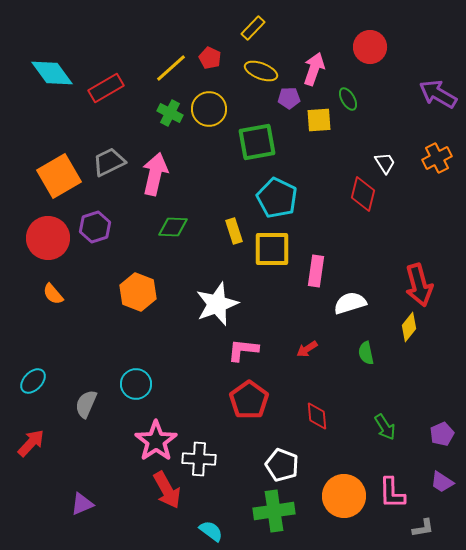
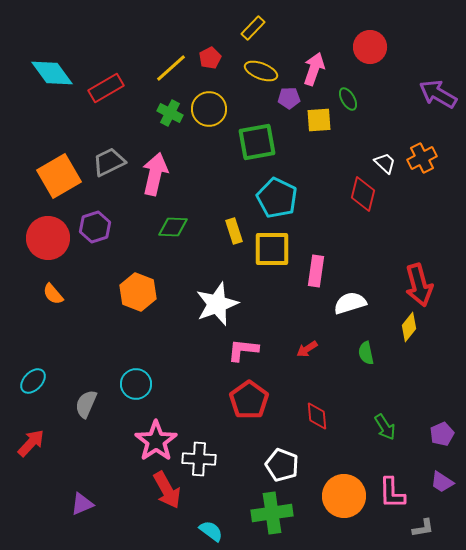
red pentagon at (210, 58): rotated 20 degrees clockwise
orange cross at (437, 158): moved 15 px left
white trapezoid at (385, 163): rotated 15 degrees counterclockwise
green cross at (274, 511): moved 2 px left, 2 px down
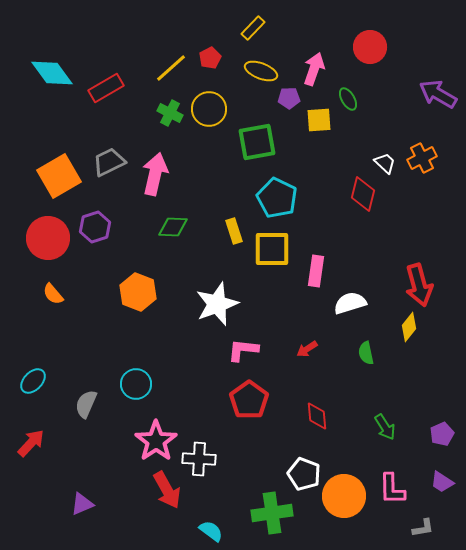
white pentagon at (282, 465): moved 22 px right, 9 px down
pink L-shape at (392, 493): moved 4 px up
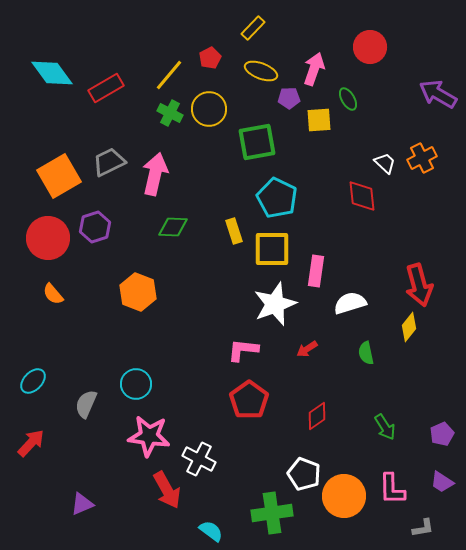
yellow line at (171, 68): moved 2 px left, 7 px down; rotated 8 degrees counterclockwise
red diamond at (363, 194): moved 1 px left, 2 px down; rotated 20 degrees counterclockwise
white star at (217, 304): moved 58 px right
red diamond at (317, 416): rotated 60 degrees clockwise
pink star at (156, 441): moved 7 px left, 5 px up; rotated 30 degrees counterclockwise
white cross at (199, 459): rotated 24 degrees clockwise
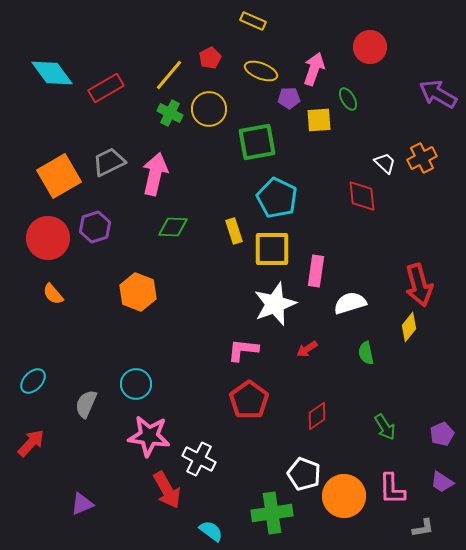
yellow rectangle at (253, 28): moved 7 px up; rotated 70 degrees clockwise
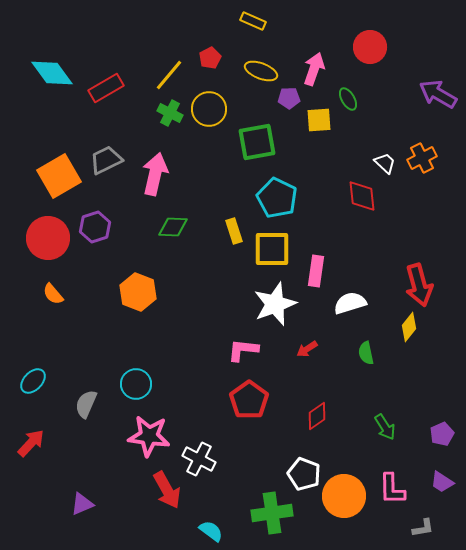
gray trapezoid at (109, 162): moved 3 px left, 2 px up
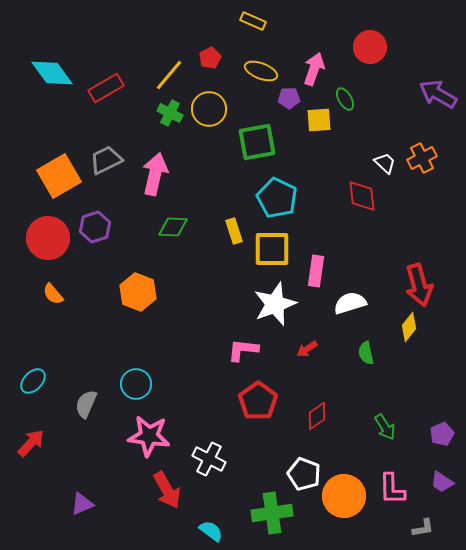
green ellipse at (348, 99): moved 3 px left
red pentagon at (249, 400): moved 9 px right, 1 px down
white cross at (199, 459): moved 10 px right
